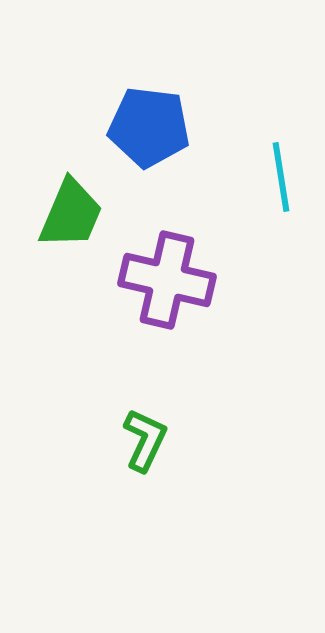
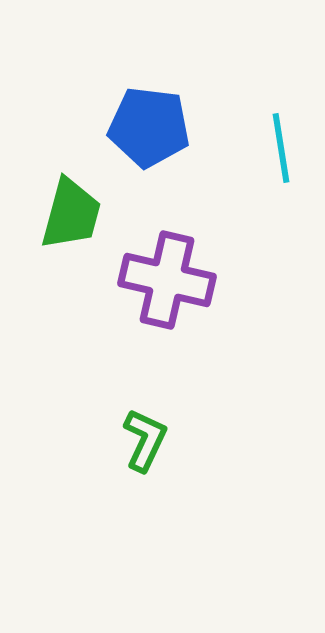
cyan line: moved 29 px up
green trapezoid: rotated 8 degrees counterclockwise
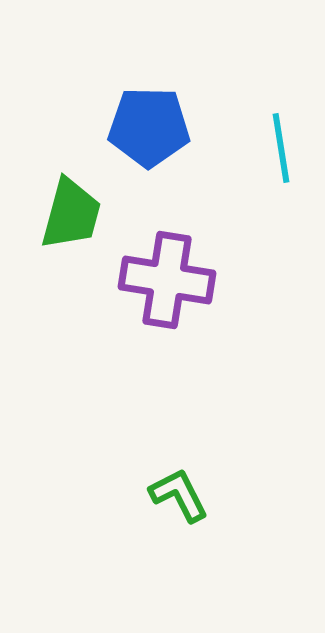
blue pentagon: rotated 6 degrees counterclockwise
purple cross: rotated 4 degrees counterclockwise
green L-shape: moved 34 px right, 55 px down; rotated 52 degrees counterclockwise
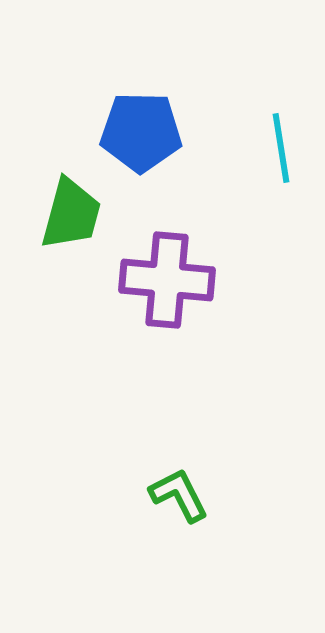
blue pentagon: moved 8 px left, 5 px down
purple cross: rotated 4 degrees counterclockwise
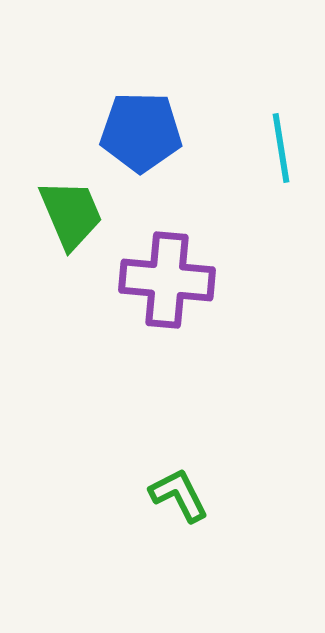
green trapezoid: rotated 38 degrees counterclockwise
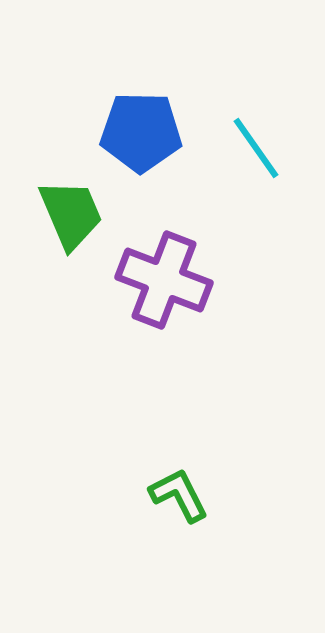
cyan line: moved 25 px left; rotated 26 degrees counterclockwise
purple cross: moved 3 px left; rotated 16 degrees clockwise
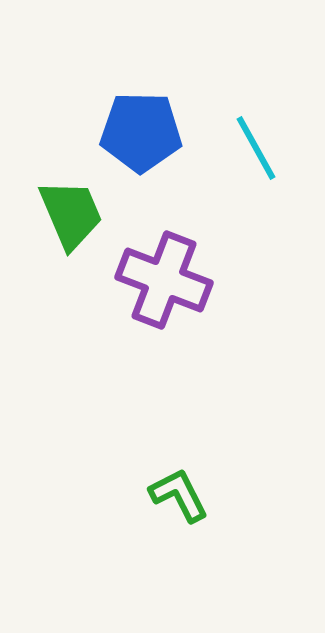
cyan line: rotated 6 degrees clockwise
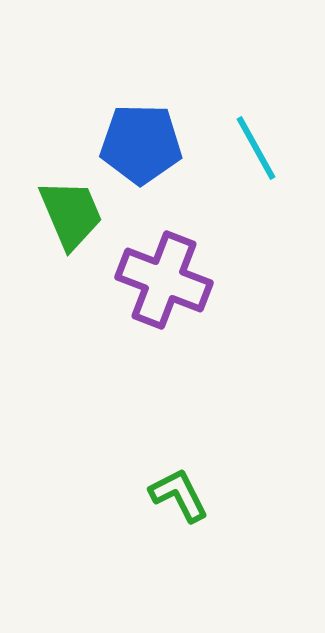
blue pentagon: moved 12 px down
